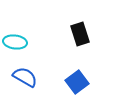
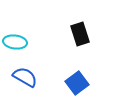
blue square: moved 1 px down
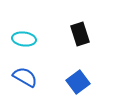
cyan ellipse: moved 9 px right, 3 px up
blue square: moved 1 px right, 1 px up
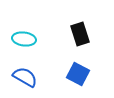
blue square: moved 8 px up; rotated 25 degrees counterclockwise
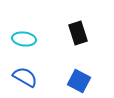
black rectangle: moved 2 px left, 1 px up
blue square: moved 1 px right, 7 px down
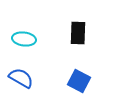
black rectangle: rotated 20 degrees clockwise
blue semicircle: moved 4 px left, 1 px down
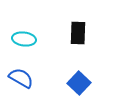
blue square: moved 2 px down; rotated 15 degrees clockwise
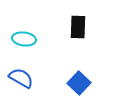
black rectangle: moved 6 px up
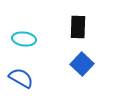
blue square: moved 3 px right, 19 px up
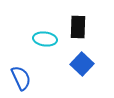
cyan ellipse: moved 21 px right
blue semicircle: rotated 35 degrees clockwise
